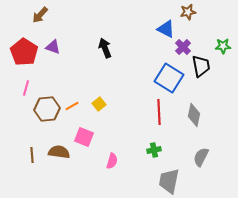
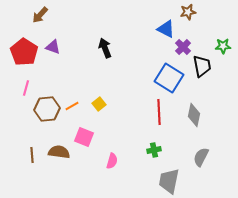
black trapezoid: moved 1 px right
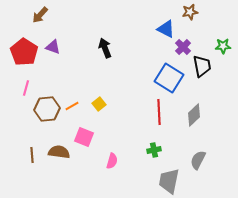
brown star: moved 2 px right
gray diamond: rotated 35 degrees clockwise
gray semicircle: moved 3 px left, 3 px down
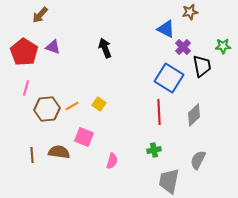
yellow square: rotated 16 degrees counterclockwise
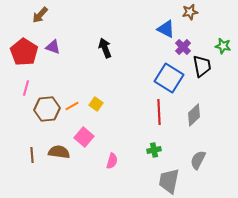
green star: rotated 14 degrees clockwise
yellow square: moved 3 px left
pink square: rotated 18 degrees clockwise
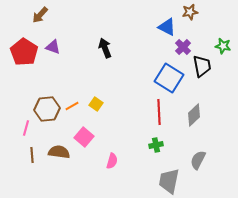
blue triangle: moved 1 px right, 2 px up
pink line: moved 40 px down
green cross: moved 2 px right, 5 px up
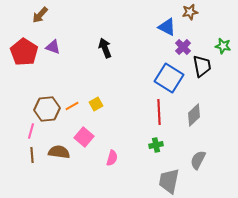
yellow square: rotated 24 degrees clockwise
pink line: moved 5 px right, 3 px down
pink semicircle: moved 3 px up
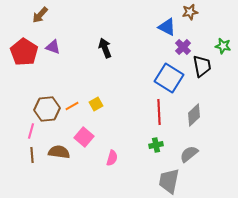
gray semicircle: moved 9 px left, 6 px up; rotated 24 degrees clockwise
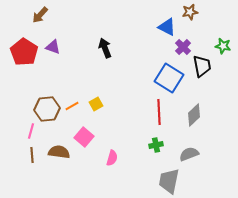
gray semicircle: rotated 18 degrees clockwise
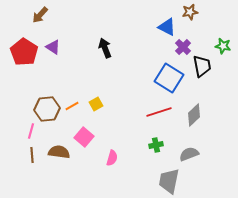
purple triangle: rotated 14 degrees clockwise
red line: rotated 75 degrees clockwise
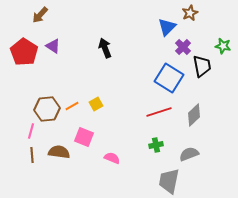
brown star: moved 1 px down; rotated 14 degrees counterclockwise
blue triangle: rotated 48 degrees clockwise
purple triangle: moved 1 px up
pink square: rotated 18 degrees counterclockwise
pink semicircle: rotated 84 degrees counterclockwise
